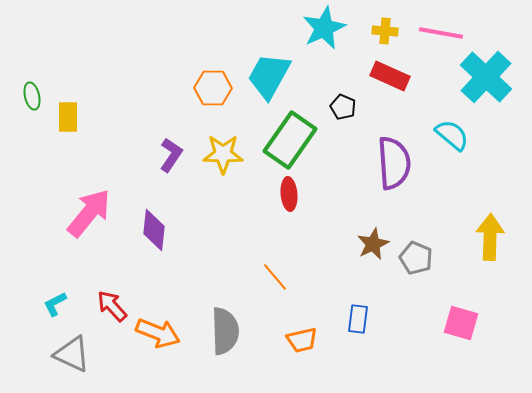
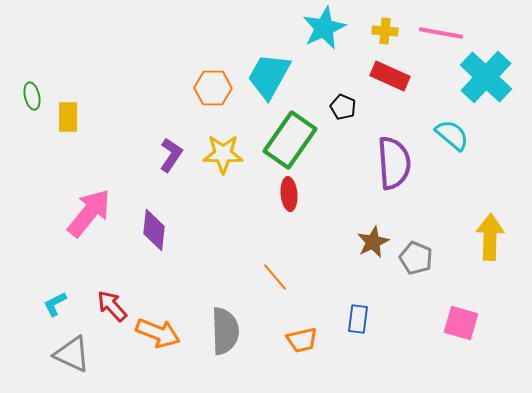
brown star: moved 2 px up
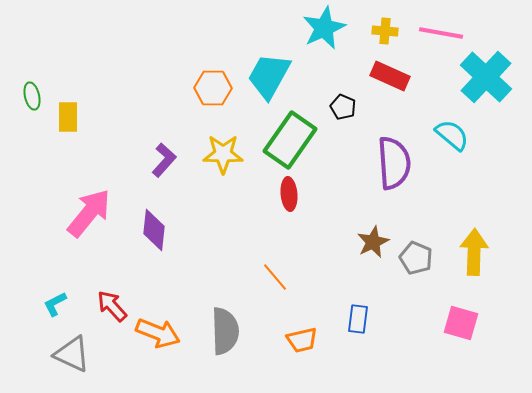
purple L-shape: moved 7 px left, 5 px down; rotated 8 degrees clockwise
yellow arrow: moved 16 px left, 15 px down
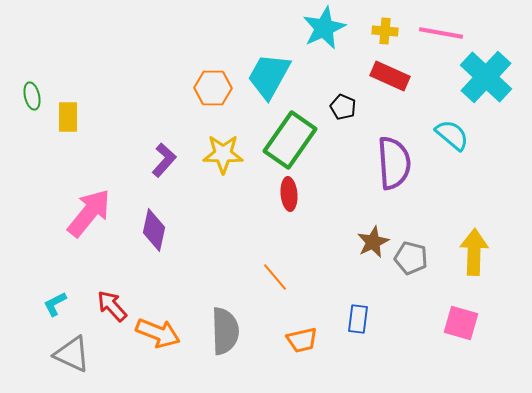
purple diamond: rotated 6 degrees clockwise
gray pentagon: moved 5 px left; rotated 8 degrees counterclockwise
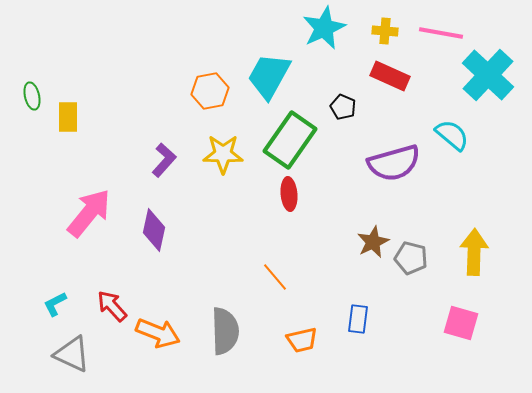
cyan cross: moved 2 px right, 2 px up
orange hexagon: moved 3 px left, 3 px down; rotated 12 degrees counterclockwise
purple semicircle: rotated 78 degrees clockwise
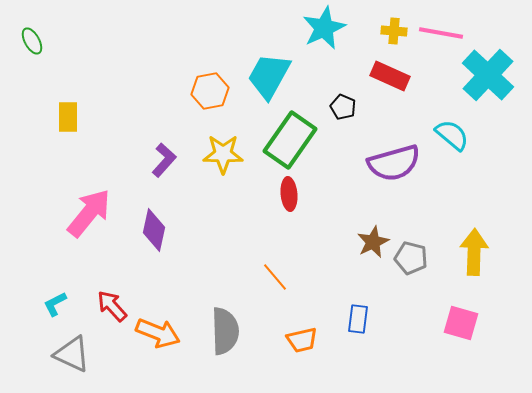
yellow cross: moved 9 px right
green ellipse: moved 55 px up; rotated 16 degrees counterclockwise
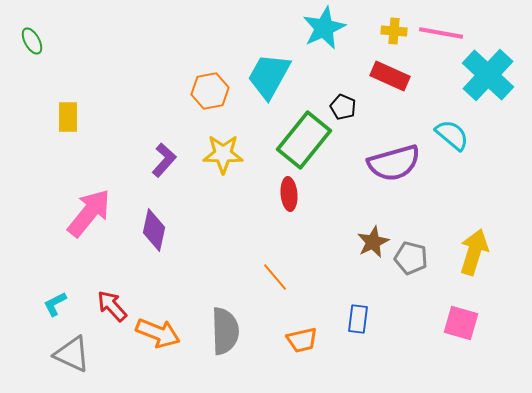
green rectangle: moved 14 px right; rotated 4 degrees clockwise
yellow arrow: rotated 15 degrees clockwise
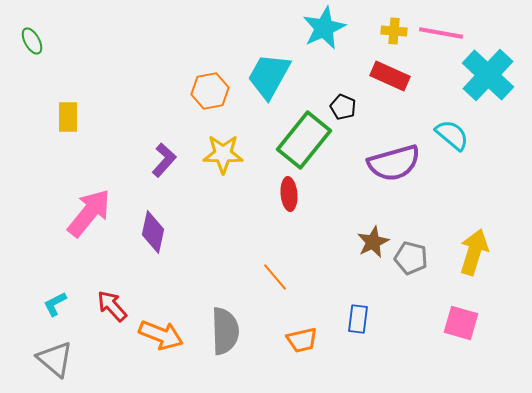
purple diamond: moved 1 px left, 2 px down
orange arrow: moved 3 px right, 2 px down
gray triangle: moved 17 px left, 5 px down; rotated 15 degrees clockwise
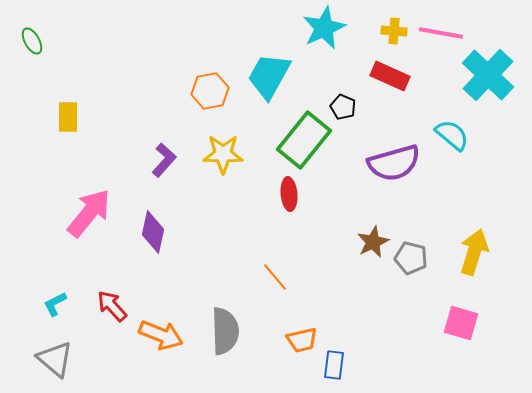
blue rectangle: moved 24 px left, 46 px down
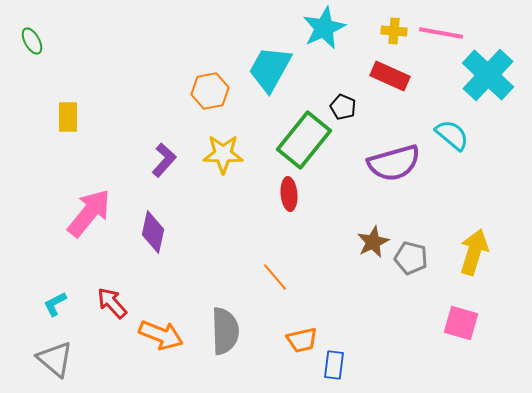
cyan trapezoid: moved 1 px right, 7 px up
red arrow: moved 3 px up
